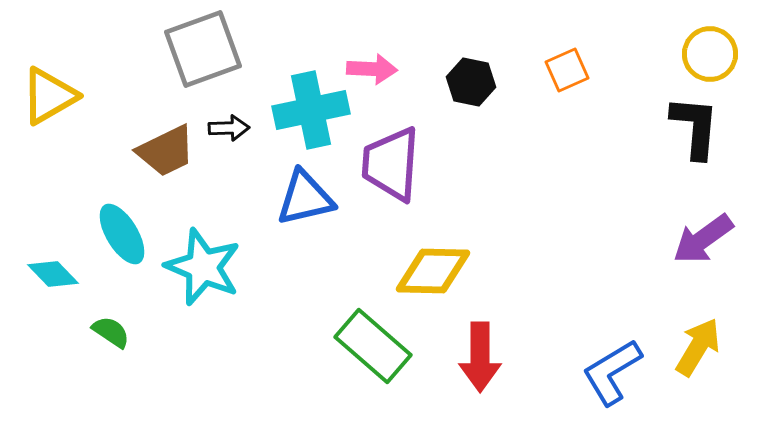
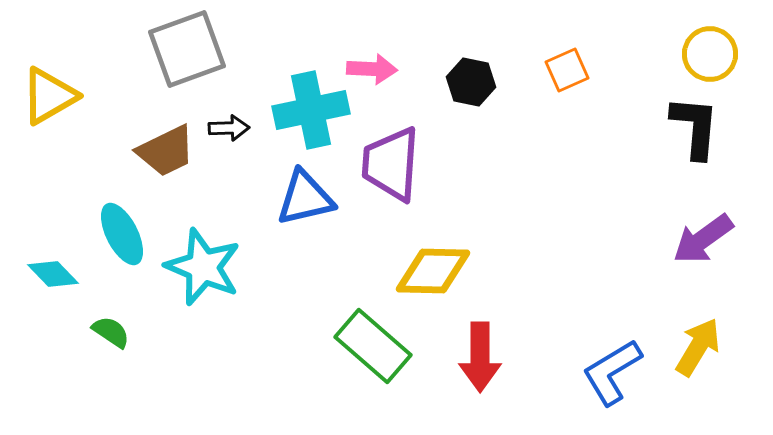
gray square: moved 16 px left
cyan ellipse: rotated 4 degrees clockwise
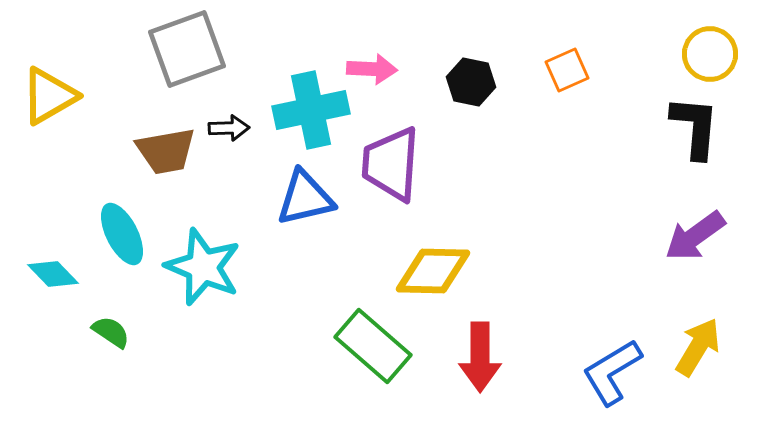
brown trapezoid: rotated 16 degrees clockwise
purple arrow: moved 8 px left, 3 px up
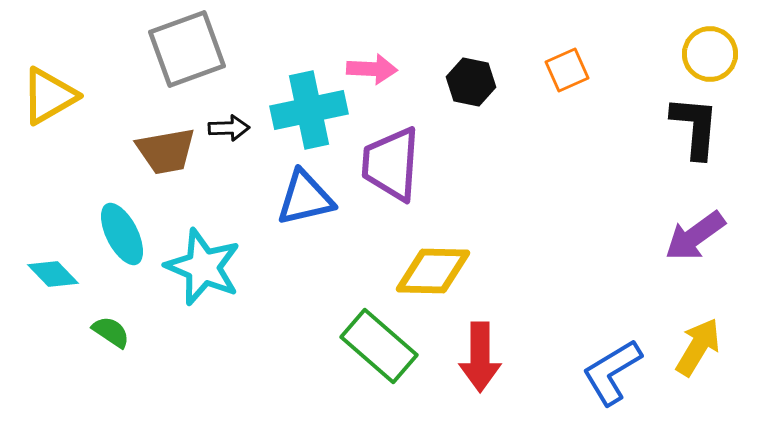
cyan cross: moved 2 px left
green rectangle: moved 6 px right
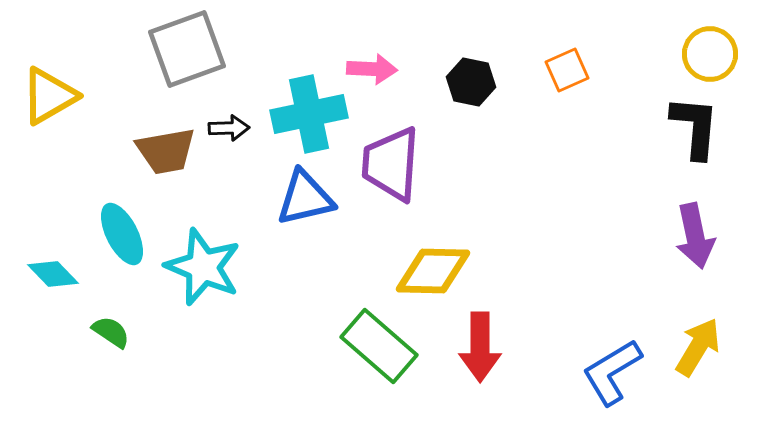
cyan cross: moved 4 px down
purple arrow: rotated 66 degrees counterclockwise
red arrow: moved 10 px up
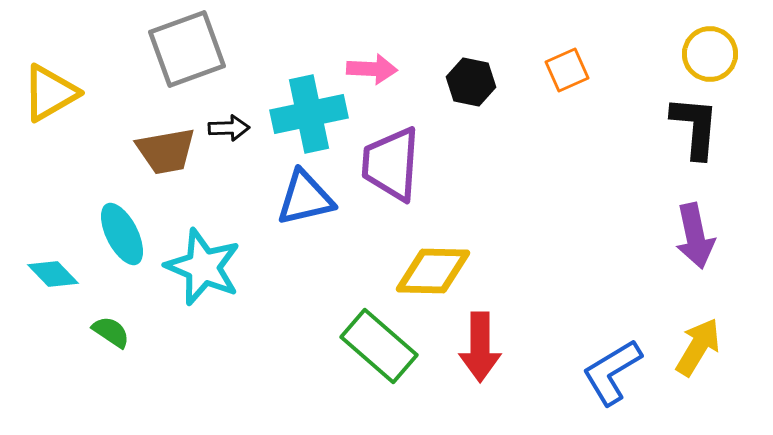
yellow triangle: moved 1 px right, 3 px up
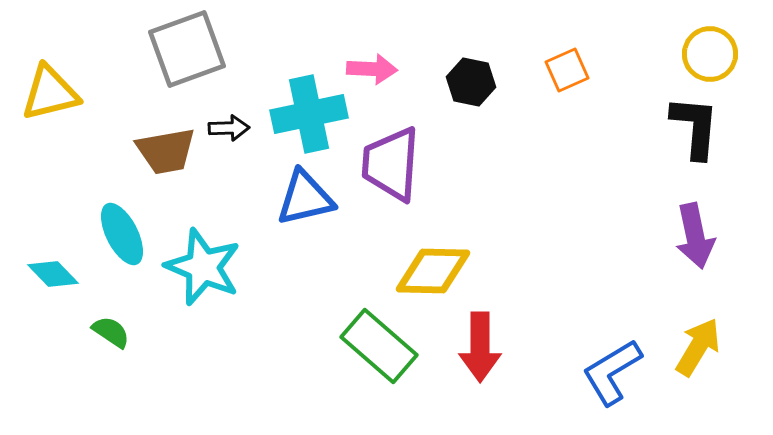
yellow triangle: rotated 16 degrees clockwise
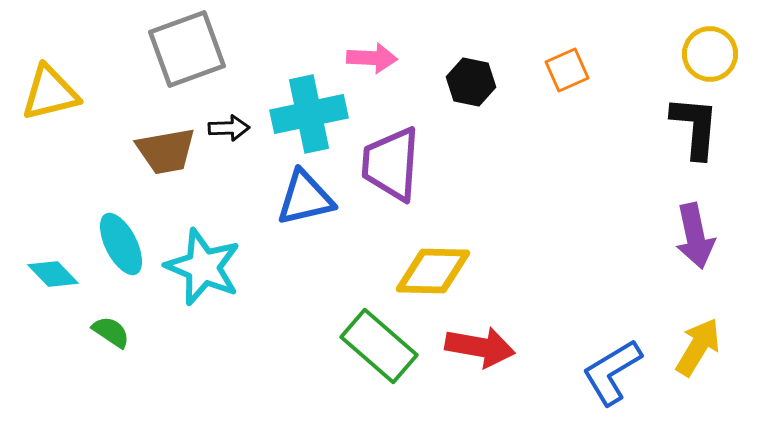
pink arrow: moved 11 px up
cyan ellipse: moved 1 px left, 10 px down
red arrow: rotated 80 degrees counterclockwise
